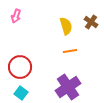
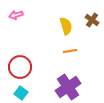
pink arrow: moved 1 px up; rotated 56 degrees clockwise
brown cross: moved 1 px right, 2 px up
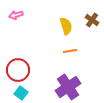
red circle: moved 2 px left, 3 px down
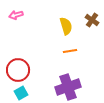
purple cross: rotated 15 degrees clockwise
cyan square: rotated 24 degrees clockwise
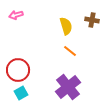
brown cross: rotated 24 degrees counterclockwise
orange line: rotated 48 degrees clockwise
purple cross: rotated 20 degrees counterclockwise
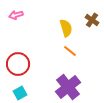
brown cross: rotated 24 degrees clockwise
yellow semicircle: moved 2 px down
red circle: moved 6 px up
cyan square: moved 1 px left
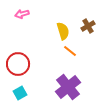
pink arrow: moved 6 px right, 1 px up
brown cross: moved 4 px left, 6 px down; rotated 24 degrees clockwise
yellow semicircle: moved 3 px left, 3 px down
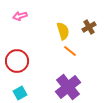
pink arrow: moved 2 px left, 2 px down
brown cross: moved 1 px right, 1 px down
red circle: moved 1 px left, 3 px up
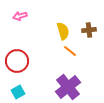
brown cross: moved 3 px down; rotated 24 degrees clockwise
cyan square: moved 2 px left, 1 px up
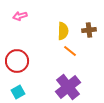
yellow semicircle: rotated 18 degrees clockwise
